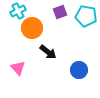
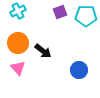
cyan pentagon: rotated 10 degrees counterclockwise
orange circle: moved 14 px left, 15 px down
black arrow: moved 5 px left, 1 px up
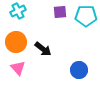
purple square: rotated 16 degrees clockwise
orange circle: moved 2 px left, 1 px up
black arrow: moved 2 px up
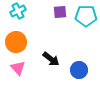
black arrow: moved 8 px right, 10 px down
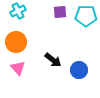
black arrow: moved 2 px right, 1 px down
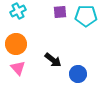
orange circle: moved 2 px down
blue circle: moved 1 px left, 4 px down
